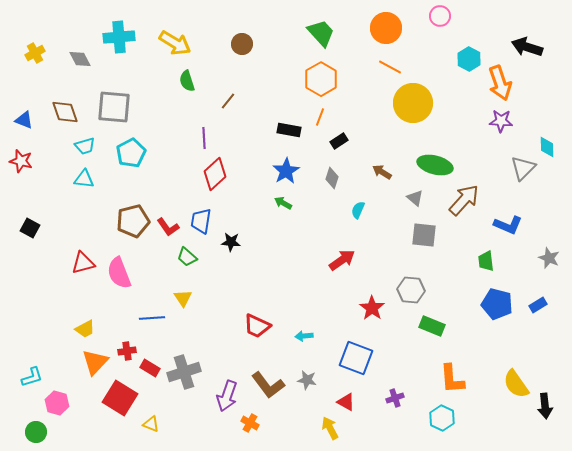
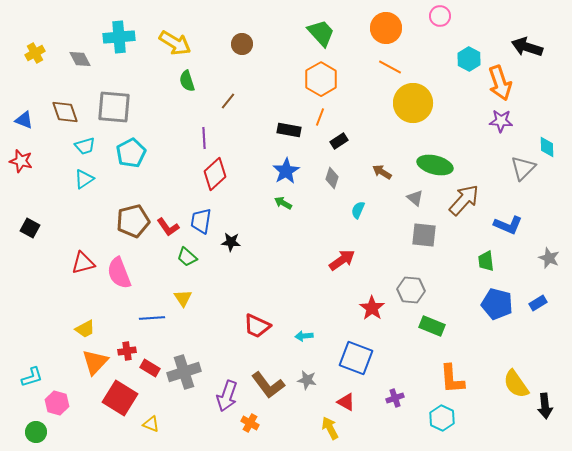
cyan triangle at (84, 179): rotated 40 degrees counterclockwise
blue rectangle at (538, 305): moved 2 px up
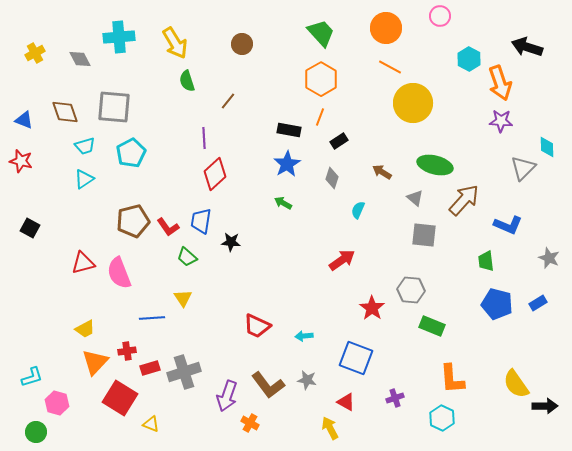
yellow arrow at (175, 43): rotated 28 degrees clockwise
blue star at (286, 171): moved 1 px right, 7 px up
red rectangle at (150, 368): rotated 48 degrees counterclockwise
black arrow at (545, 406): rotated 85 degrees counterclockwise
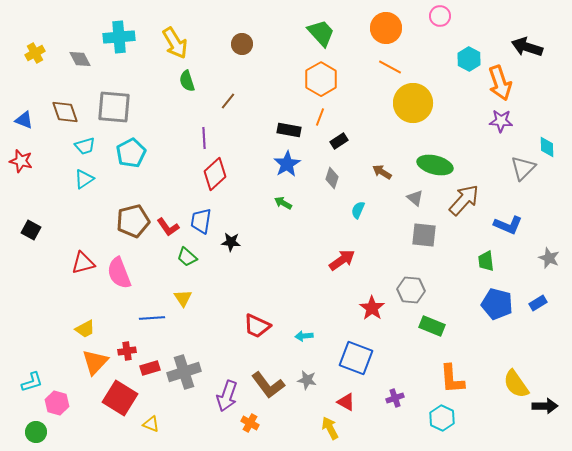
black square at (30, 228): moved 1 px right, 2 px down
cyan L-shape at (32, 377): moved 5 px down
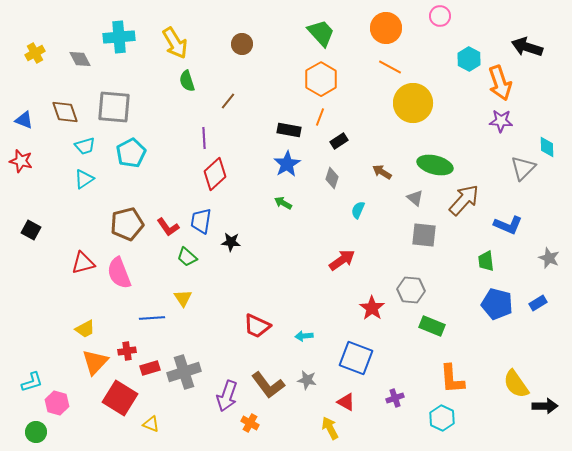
brown pentagon at (133, 221): moved 6 px left, 3 px down
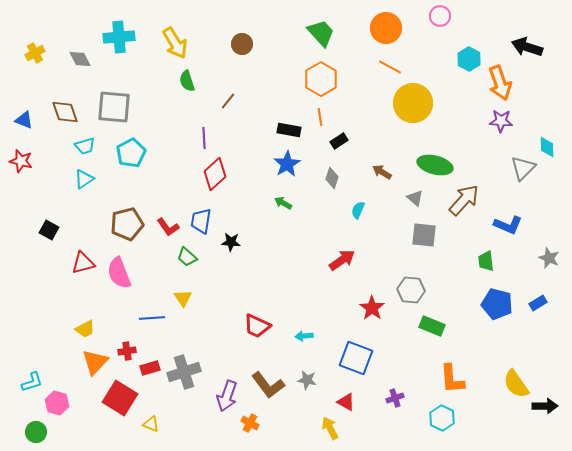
orange line at (320, 117): rotated 30 degrees counterclockwise
black square at (31, 230): moved 18 px right
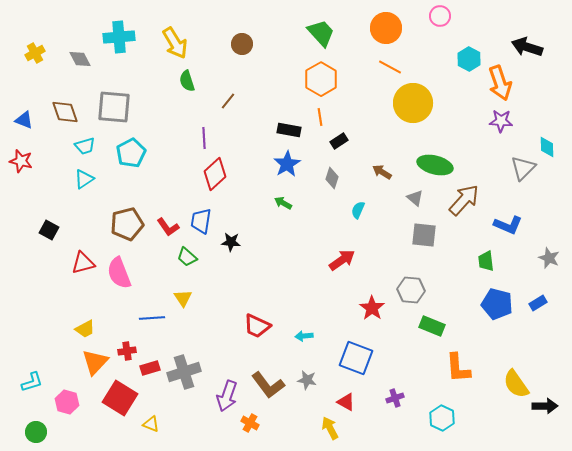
orange L-shape at (452, 379): moved 6 px right, 11 px up
pink hexagon at (57, 403): moved 10 px right, 1 px up
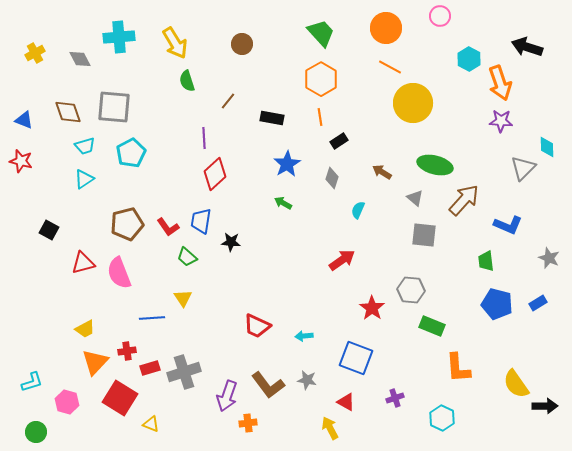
brown diamond at (65, 112): moved 3 px right
black rectangle at (289, 130): moved 17 px left, 12 px up
orange cross at (250, 423): moved 2 px left; rotated 36 degrees counterclockwise
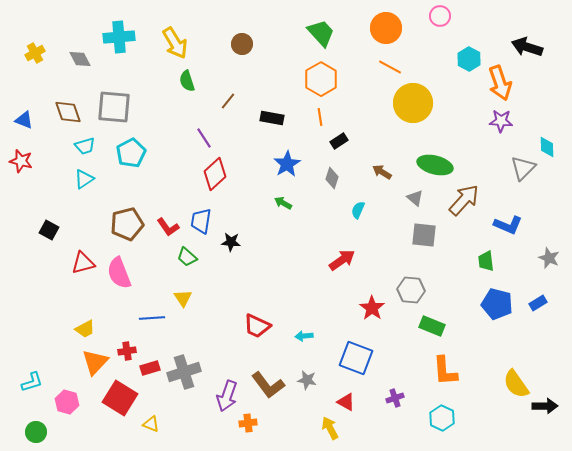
purple line at (204, 138): rotated 30 degrees counterclockwise
orange L-shape at (458, 368): moved 13 px left, 3 px down
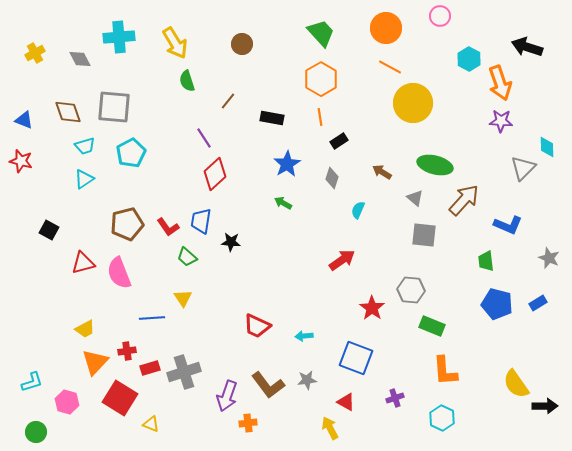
gray star at (307, 380): rotated 18 degrees counterclockwise
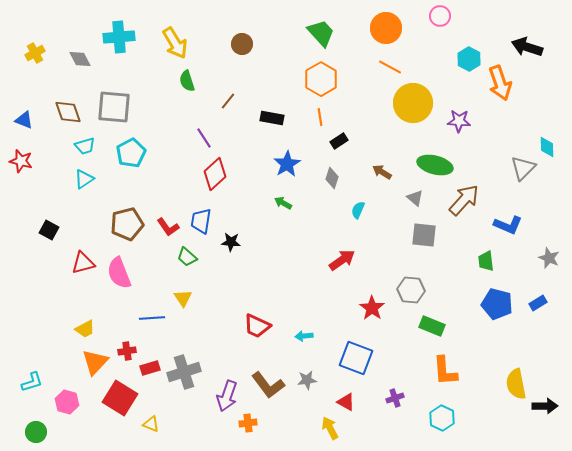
purple star at (501, 121): moved 42 px left
yellow semicircle at (516, 384): rotated 24 degrees clockwise
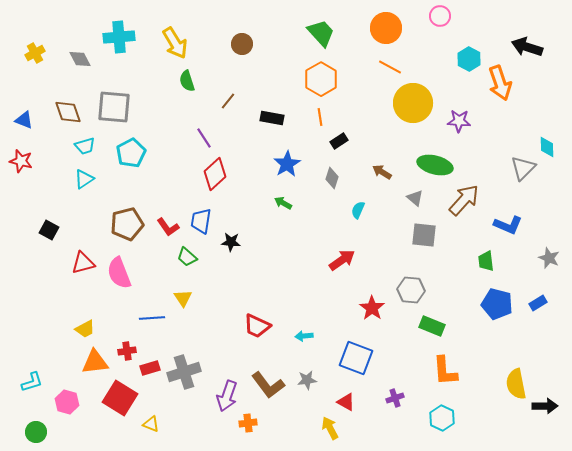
orange triangle at (95, 362): rotated 40 degrees clockwise
